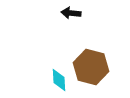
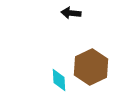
brown hexagon: rotated 20 degrees clockwise
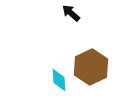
black arrow: rotated 36 degrees clockwise
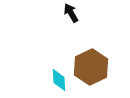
black arrow: rotated 18 degrees clockwise
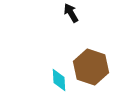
brown hexagon: rotated 16 degrees counterclockwise
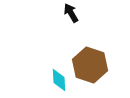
brown hexagon: moved 1 px left, 2 px up
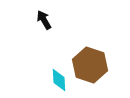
black arrow: moved 27 px left, 7 px down
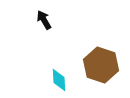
brown hexagon: moved 11 px right
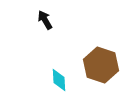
black arrow: moved 1 px right
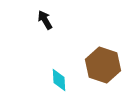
brown hexagon: moved 2 px right
